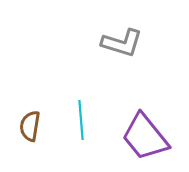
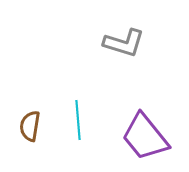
gray L-shape: moved 2 px right
cyan line: moved 3 px left
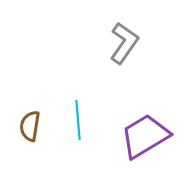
gray L-shape: rotated 72 degrees counterclockwise
purple trapezoid: moved 1 px up; rotated 98 degrees clockwise
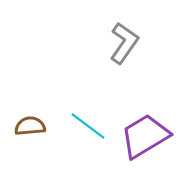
cyan line: moved 10 px right, 6 px down; rotated 48 degrees counterclockwise
brown semicircle: rotated 76 degrees clockwise
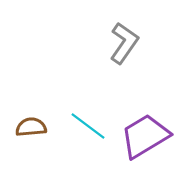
brown semicircle: moved 1 px right, 1 px down
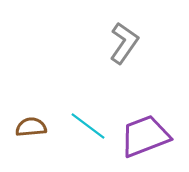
purple trapezoid: rotated 10 degrees clockwise
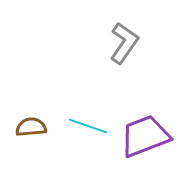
cyan line: rotated 18 degrees counterclockwise
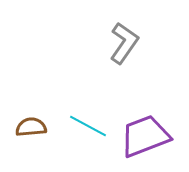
cyan line: rotated 9 degrees clockwise
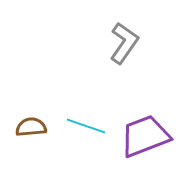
cyan line: moved 2 px left; rotated 9 degrees counterclockwise
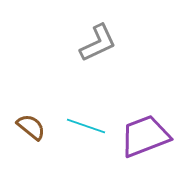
gray L-shape: moved 26 px left; rotated 30 degrees clockwise
brown semicircle: rotated 44 degrees clockwise
